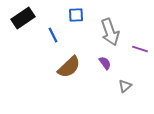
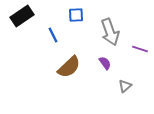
black rectangle: moved 1 px left, 2 px up
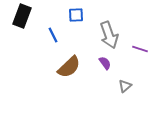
black rectangle: rotated 35 degrees counterclockwise
gray arrow: moved 1 px left, 3 px down
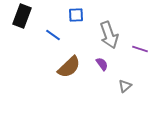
blue line: rotated 28 degrees counterclockwise
purple semicircle: moved 3 px left, 1 px down
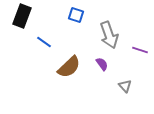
blue square: rotated 21 degrees clockwise
blue line: moved 9 px left, 7 px down
purple line: moved 1 px down
gray triangle: rotated 32 degrees counterclockwise
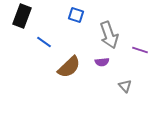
purple semicircle: moved 2 px up; rotated 120 degrees clockwise
